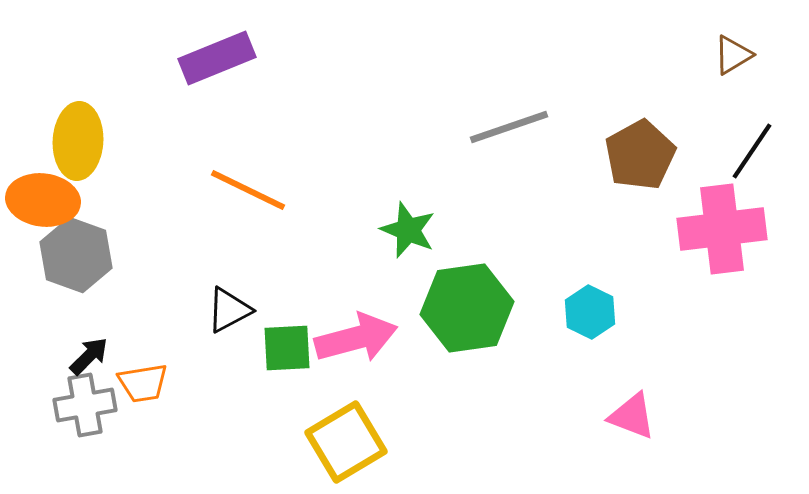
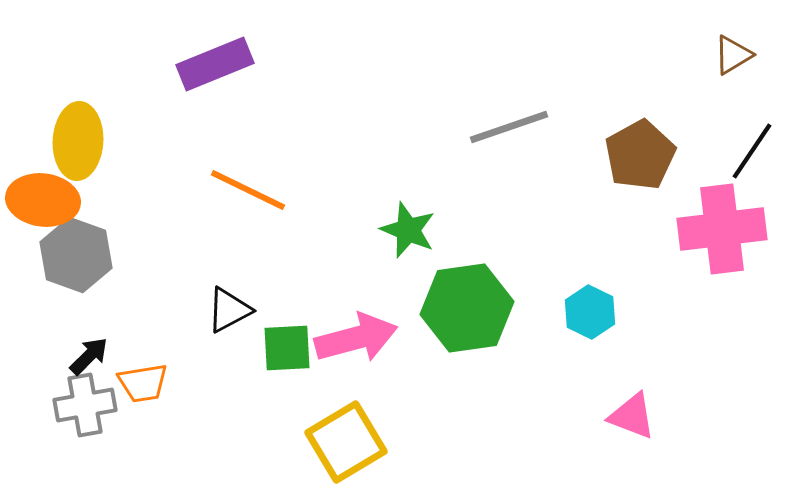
purple rectangle: moved 2 px left, 6 px down
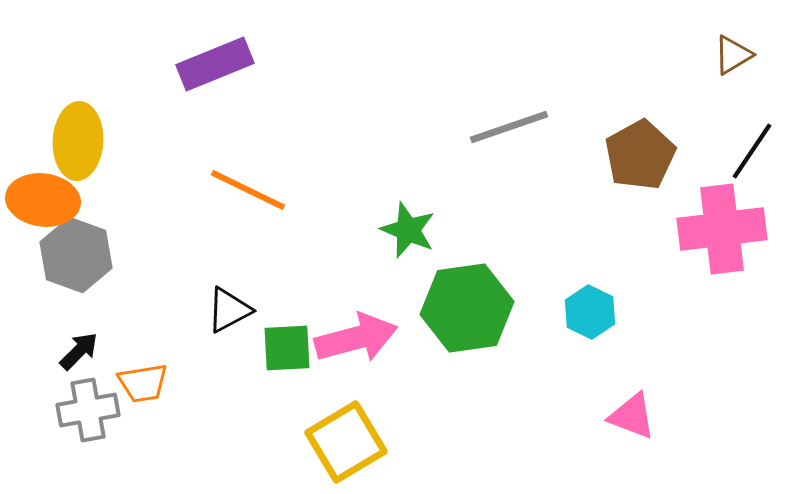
black arrow: moved 10 px left, 5 px up
gray cross: moved 3 px right, 5 px down
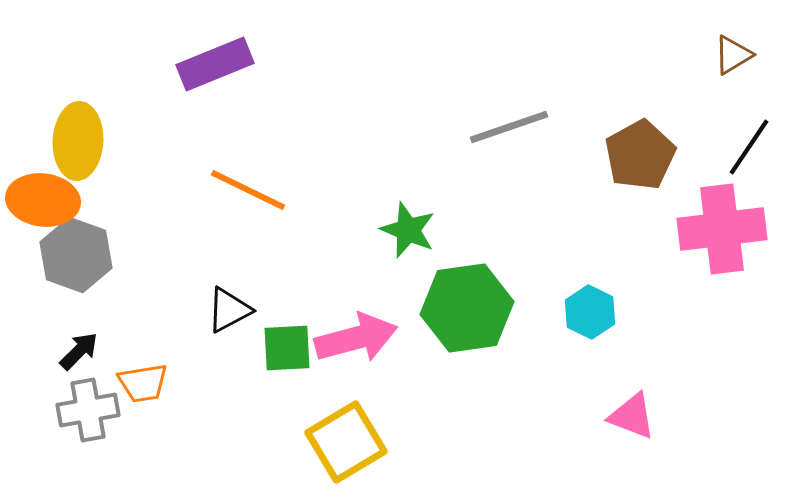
black line: moved 3 px left, 4 px up
